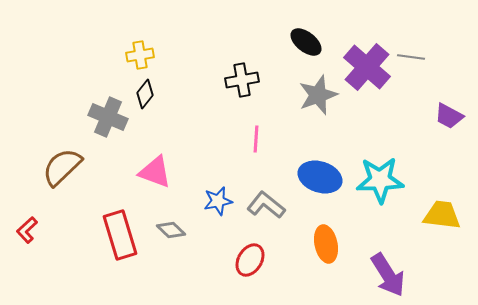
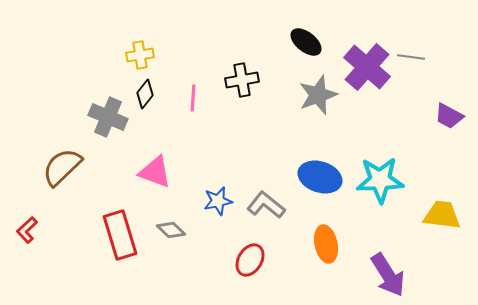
pink line: moved 63 px left, 41 px up
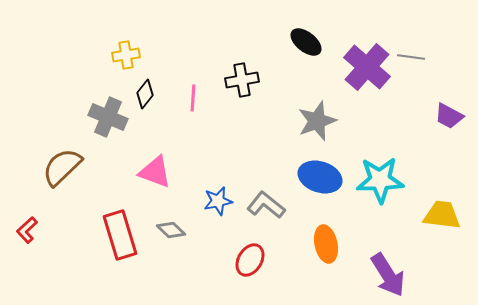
yellow cross: moved 14 px left
gray star: moved 1 px left, 26 px down
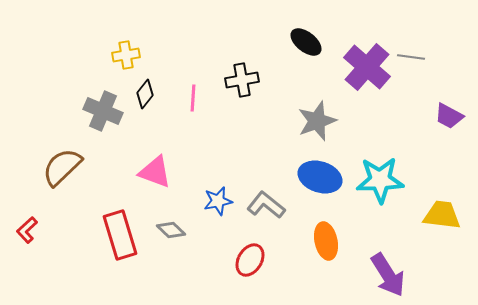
gray cross: moved 5 px left, 6 px up
orange ellipse: moved 3 px up
